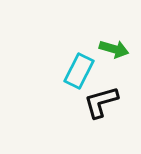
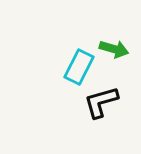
cyan rectangle: moved 4 px up
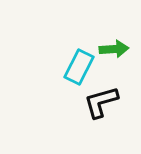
green arrow: rotated 20 degrees counterclockwise
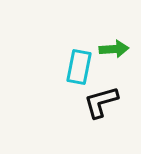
cyan rectangle: rotated 16 degrees counterclockwise
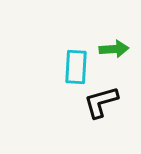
cyan rectangle: moved 3 px left; rotated 8 degrees counterclockwise
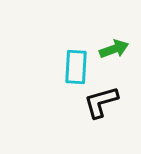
green arrow: rotated 16 degrees counterclockwise
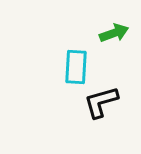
green arrow: moved 16 px up
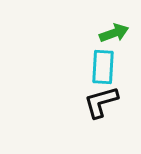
cyan rectangle: moved 27 px right
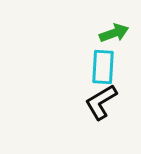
black L-shape: rotated 15 degrees counterclockwise
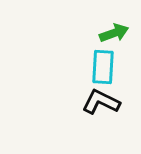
black L-shape: rotated 57 degrees clockwise
